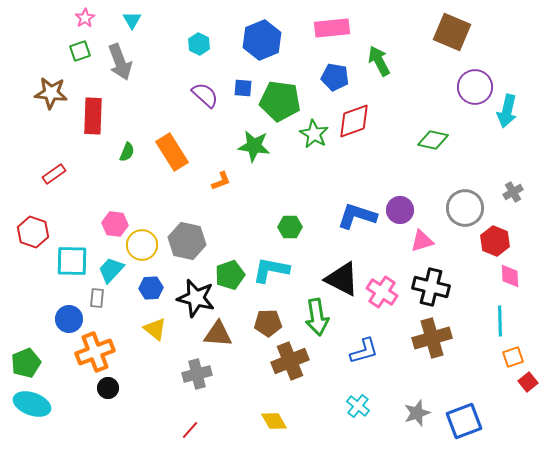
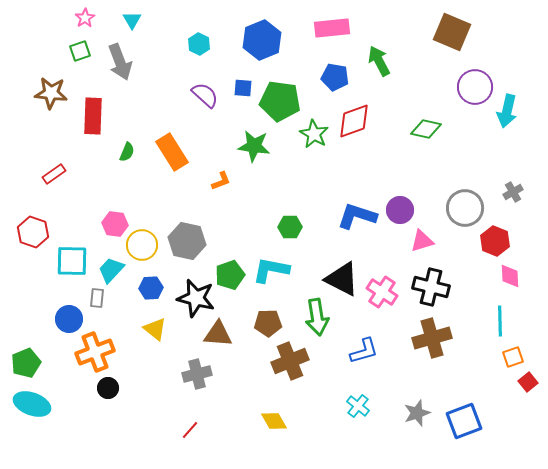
green diamond at (433, 140): moved 7 px left, 11 px up
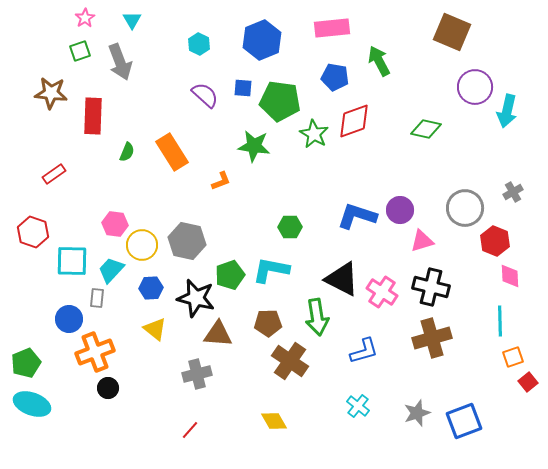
brown cross at (290, 361): rotated 33 degrees counterclockwise
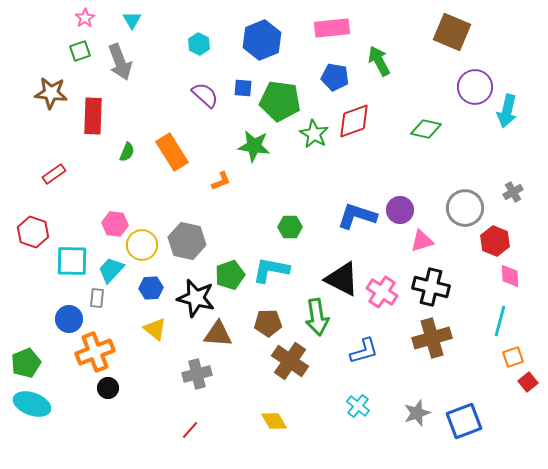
cyan line at (500, 321): rotated 16 degrees clockwise
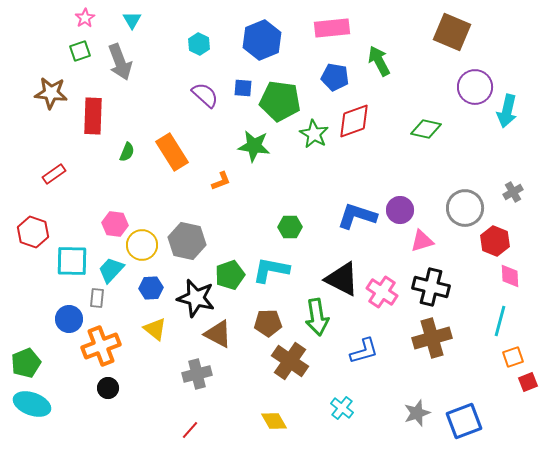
brown triangle at (218, 334): rotated 24 degrees clockwise
orange cross at (95, 352): moved 6 px right, 6 px up
red square at (528, 382): rotated 18 degrees clockwise
cyan cross at (358, 406): moved 16 px left, 2 px down
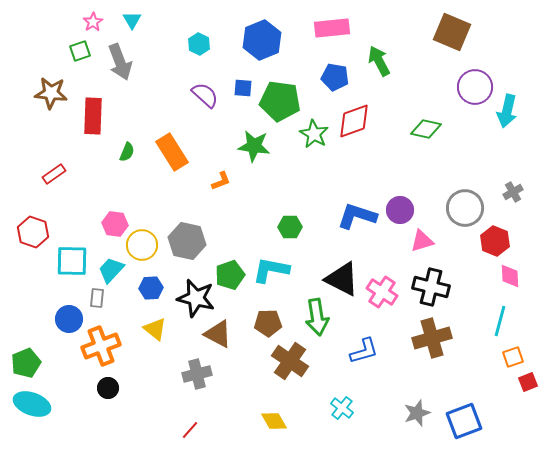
pink star at (85, 18): moved 8 px right, 4 px down
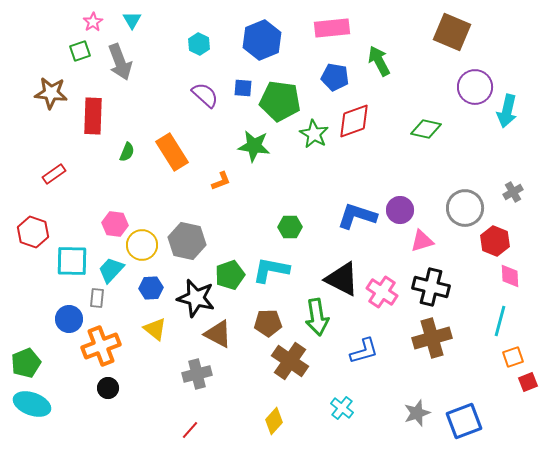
yellow diamond at (274, 421): rotated 72 degrees clockwise
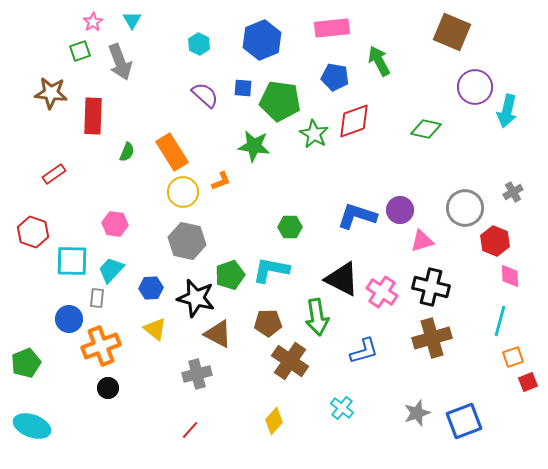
yellow circle at (142, 245): moved 41 px right, 53 px up
cyan ellipse at (32, 404): moved 22 px down
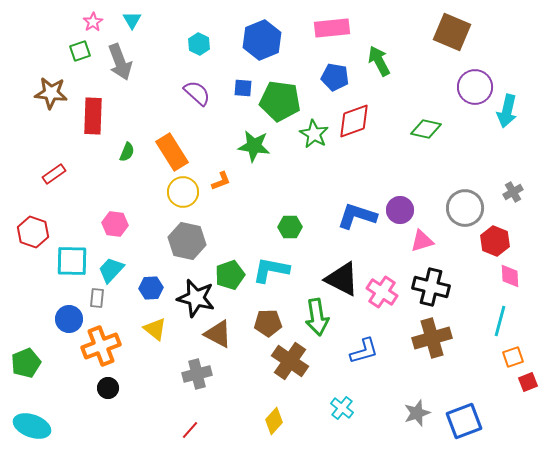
purple semicircle at (205, 95): moved 8 px left, 2 px up
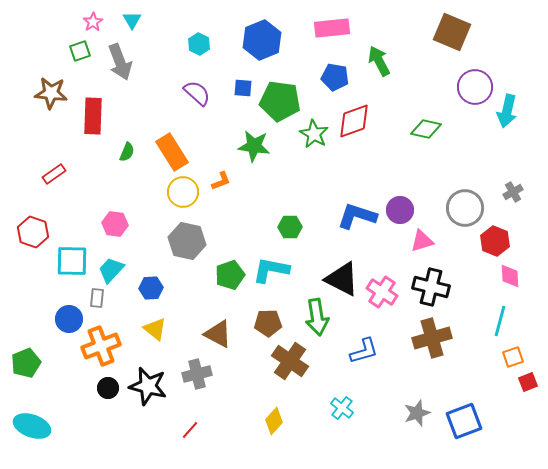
black star at (196, 298): moved 48 px left, 88 px down
